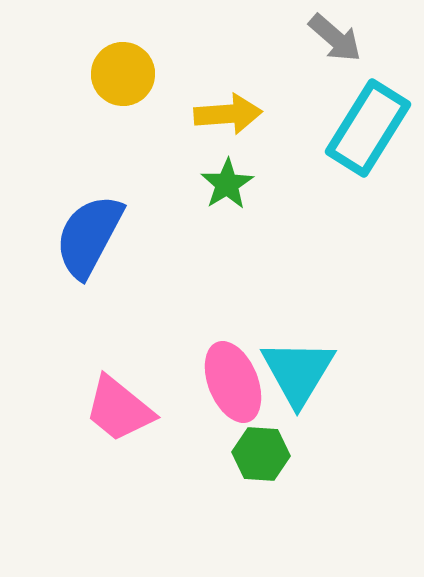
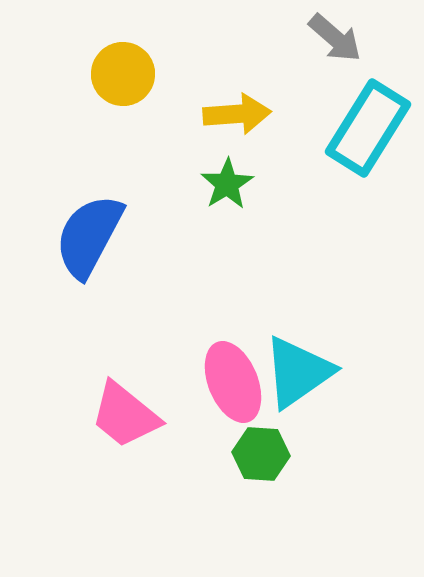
yellow arrow: moved 9 px right
cyan triangle: rotated 24 degrees clockwise
pink trapezoid: moved 6 px right, 6 px down
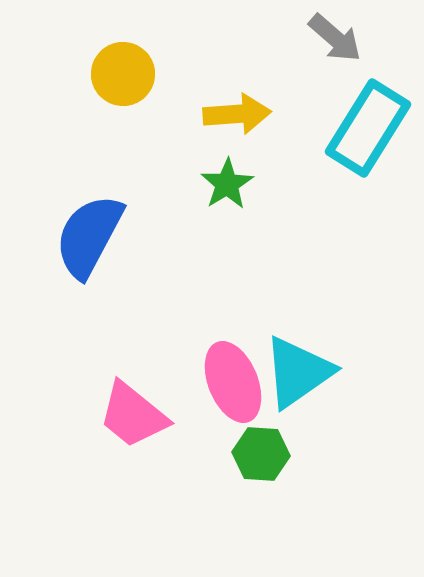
pink trapezoid: moved 8 px right
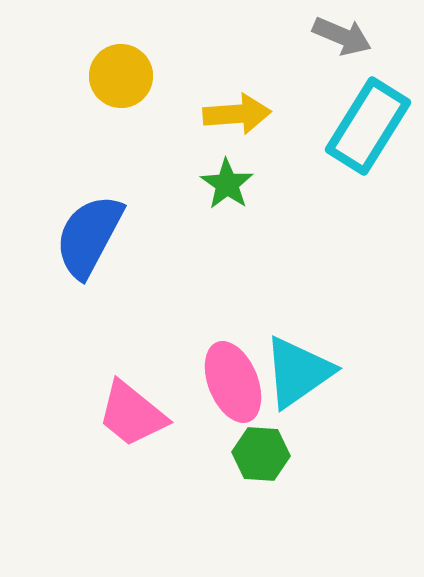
gray arrow: moved 7 px right, 2 px up; rotated 18 degrees counterclockwise
yellow circle: moved 2 px left, 2 px down
cyan rectangle: moved 2 px up
green star: rotated 6 degrees counterclockwise
pink trapezoid: moved 1 px left, 1 px up
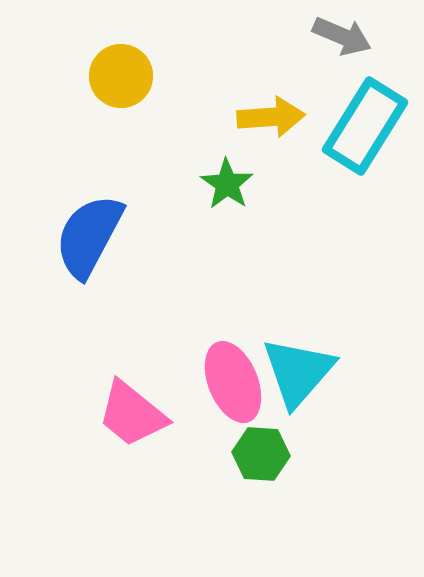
yellow arrow: moved 34 px right, 3 px down
cyan rectangle: moved 3 px left
cyan triangle: rotated 14 degrees counterclockwise
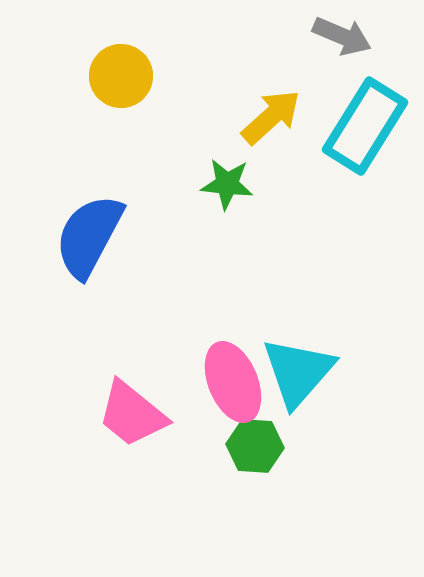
yellow arrow: rotated 38 degrees counterclockwise
green star: rotated 28 degrees counterclockwise
green hexagon: moved 6 px left, 8 px up
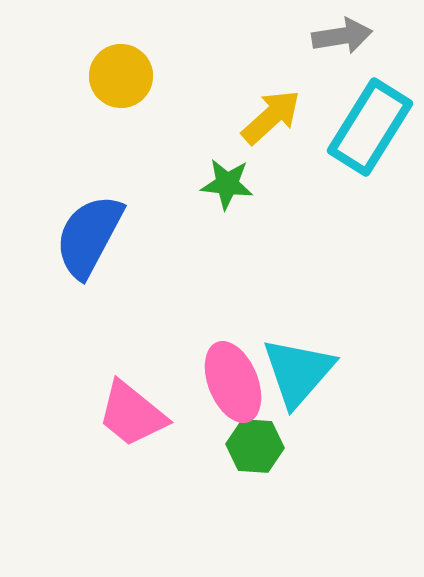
gray arrow: rotated 32 degrees counterclockwise
cyan rectangle: moved 5 px right, 1 px down
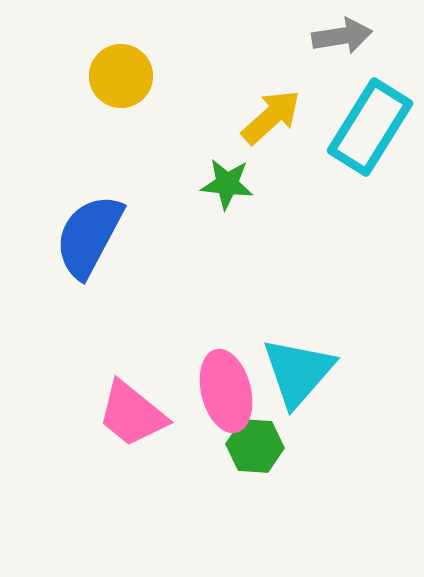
pink ellipse: moved 7 px left, 9 px down; rotated 8 degrees clockwise
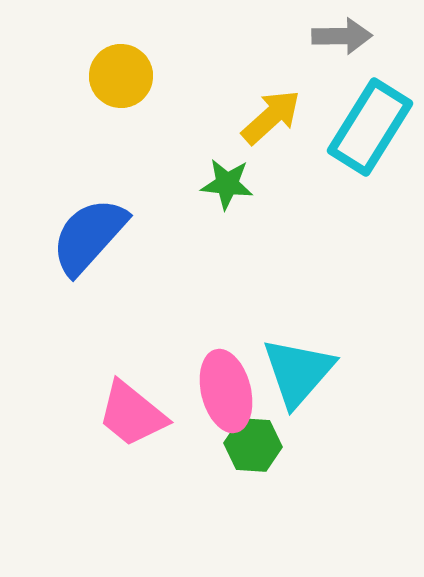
gray arrow: rotated 8 degrees clockwise
blue semicircle: rotated 14 degrees clockwise
green hexagon: moved 2 px left, 1 px up
